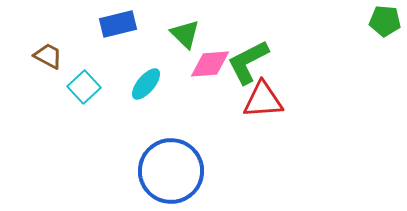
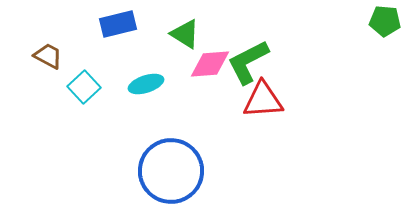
green triangle: rotated 12 degrees counterclockwise
cyan ellipse: rotated 32 degrees clockwise
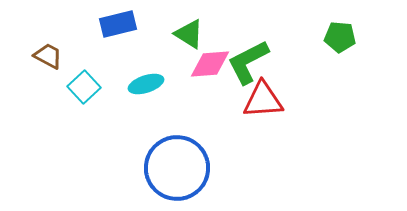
green pentagon: moved 45 px left, 16 px down
green triangle: moved 4 px right
blue circle: moved 6 px right, 3 px up
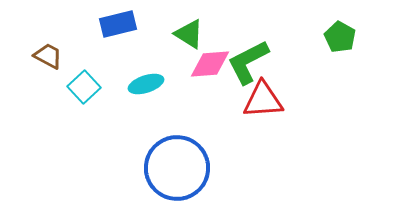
green pentagon: rotated 24 degrees clockwise
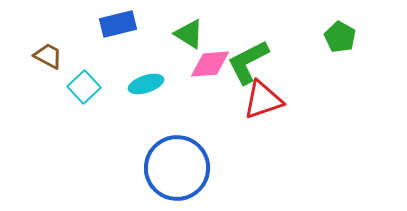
red triangle: rotated 15 degrees counterclockwise
